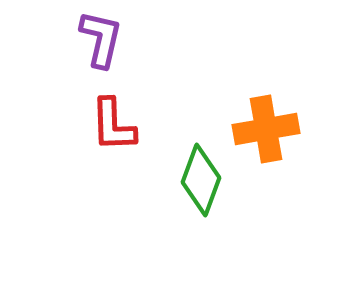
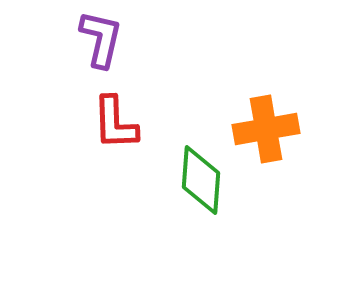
red L-shape: moved 2 px right, 2 px up
green diamond: rotated 16 degrees counterclockwise
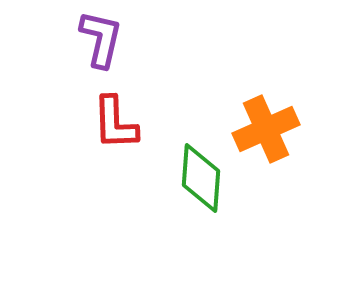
orange cross: rotated 14 degrees counterclockwise
green diamond: moved 2 px up
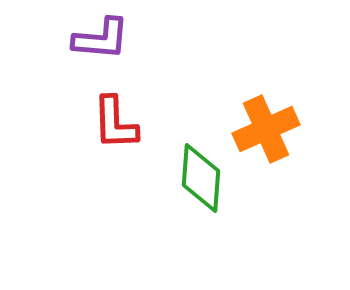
purple L-shape: rotated 82 degrees clockwise
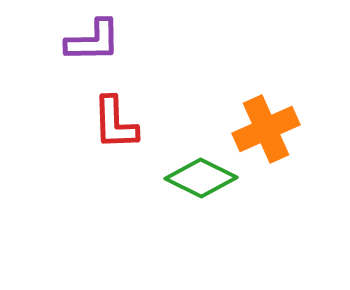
purple L-shape: moved 8 px left, 2 px down; rotated 6 degrees counterclockwise
green diamond: rotated 68 degrees counterclockwise
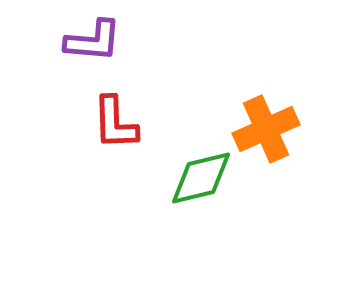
purple L-shape: rotated 6 degrees clockwise
green diamond: rotated 40 degrees counterclockwise
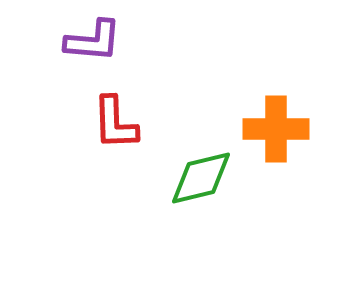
orange cross: moved 10 px right; rotated 24 degrees clockwise
